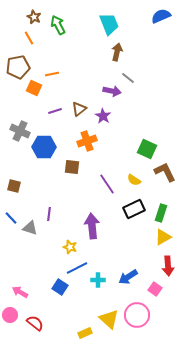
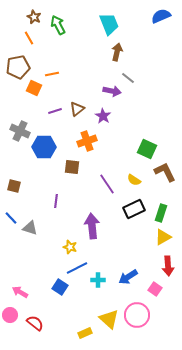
brown triangle at (79, 109): moved 2 px left
purple line at (49, 214): moved 7 px right, 13 px up
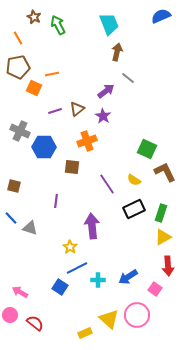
orange line at (29, 38): moved 11 px left
purple arrow at (112, 91): moved 6 px left; rotated 48 degrees counterclockwise
yellow star at (70, 247): rotated 16 degrees clockwise
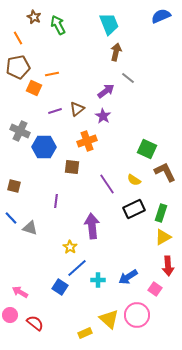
brown arrow at (117, 52): moved 1 px left
blue line at (77, 268): rotated 15 degrees counterclockwise
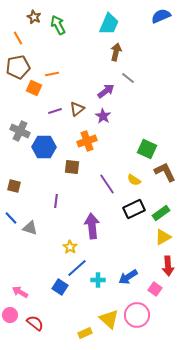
cyan trapezoid at (109, 24): rotated 45 degrees clockwise
green rectangle at (161, 213): rotated 36 degrees clockwise
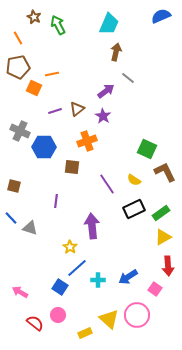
pink circle at (10, 315): moved 48 px right
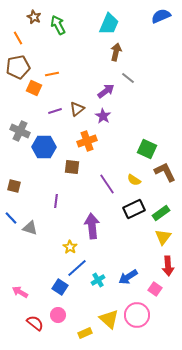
yellow triangle at (163, 237): rotated 24 degrees counterclockwise
cyan cross at (98, 280): rotated 32 degrees counterclockwise
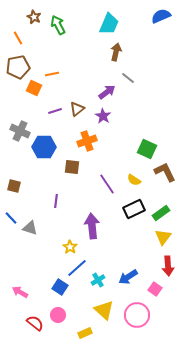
purple arrow at (106, 91): moved 1 px right, 1 px down
yellow triangle at (109, 319): moved 5 px left, 9 px up
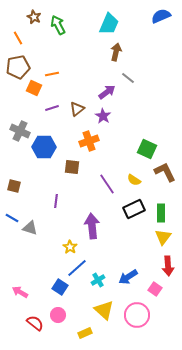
purple line at (55, 111): moved 3 px left, 3 px up
orange cross at (87, 141): moved 2 px right
green rectangle at (161, 213): rotated 54 degrees counterclockwise
blue line at (11, 218): moved 1 px right; rotated 16 degrees counterclockwise
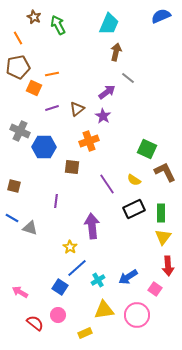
yellow triangle at (104, 310): rotated 50 degrees counterclockwise
